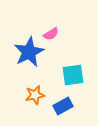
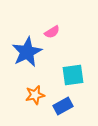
pink semicircle: moved 1 px right, 2 px up
blue star: moved 2 px left
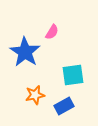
pink semicircle: rotated 28 degrees counterclockwise
blue star: moved 2 px left; rotated 12 degrees counterclockwise
blue rectangle: moved 1 px right
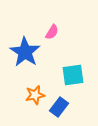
blue rectangle: moved 5 px left, 1 px down; rotated 24 degrees counterclockwise
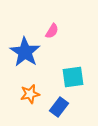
pink semicircle: moved 1 px up
cyan square: moved 2 px down
orange star: moved 5 px left, 1 px up
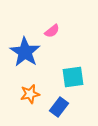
pink semicircle: rotated 21 degrees clockwise
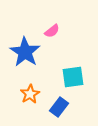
orange star: rotated 18 degrees counterclockwise
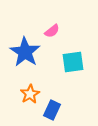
cyan square: moved 15 px up
blue rectangle: moved 7 px left, 3 px down; rotated 12 degrees counterclockwise
